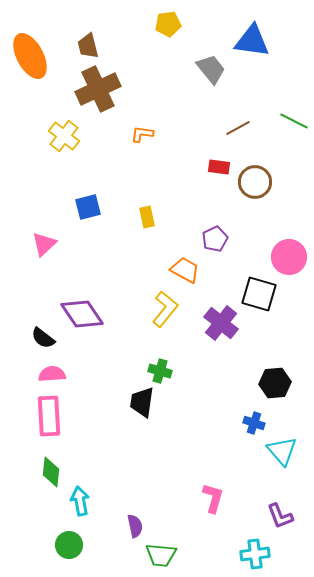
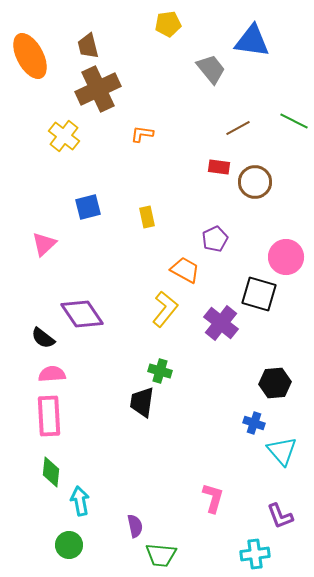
pink circle: moved 3 px left
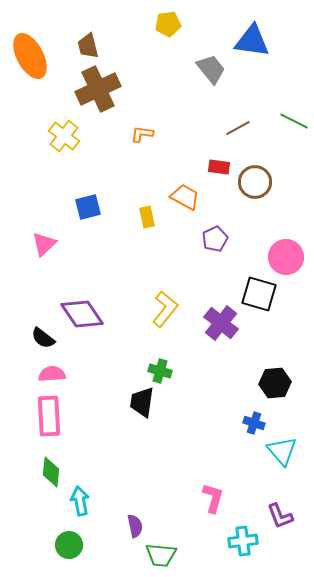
orange trapezoid: moved 73 px up
cyan cross: moved 12 px left, 13 px up
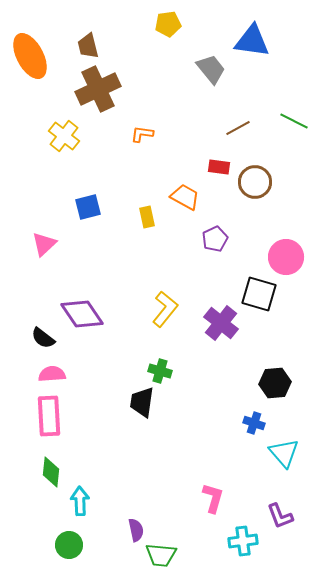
cyan triangle: moved 2 px right, 2 px down
cyan arrow: rotated 8 degrees clockwise
purple semicircle: moved 1 px right, 4 px down
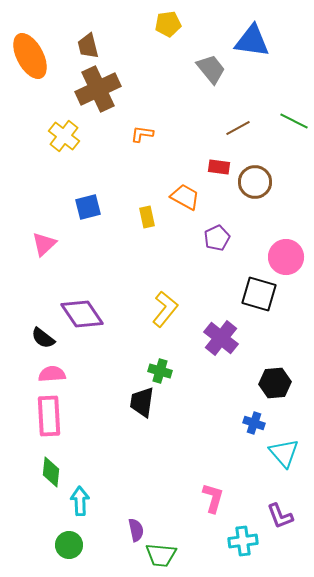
purple pentagon: moved 2 px right, 1 px up
purple cross: moved 15 px down
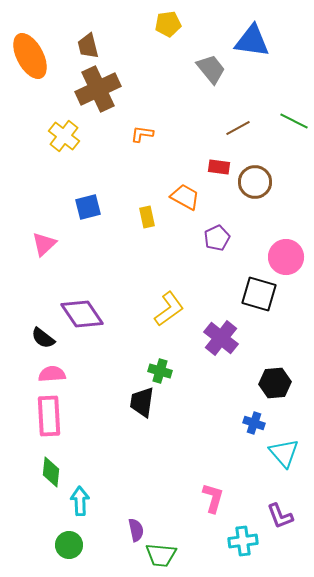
yellow L-shape: moved 4 px right; rotated 15 degrees clockwise
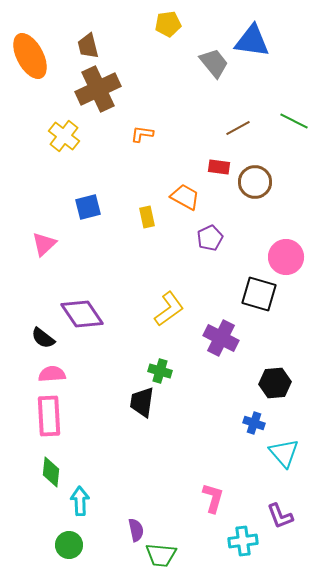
gray trapezoid: moved 3 px right, 6 px up
purple pentagon: moved 7 px left
purple cross: rotated 12 degrees counterclockwise
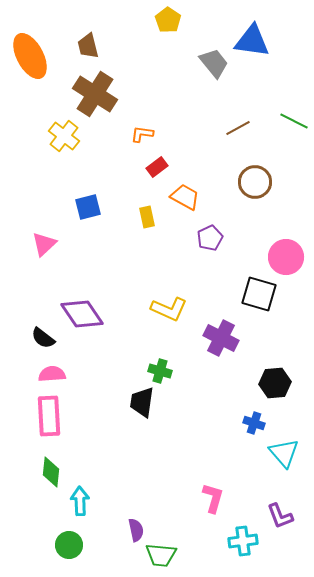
yellow pentagon: moved 4 px up; rotated 30 degrees counterclockwise
brown cross: moved 3 px left, 5 px down; rotated 33 degrees counterclockwise
red rectangle: moved 62 px left; rotated 45 degrees counterclockwise
yellow L-shape: rotated 60 degrees clockwise
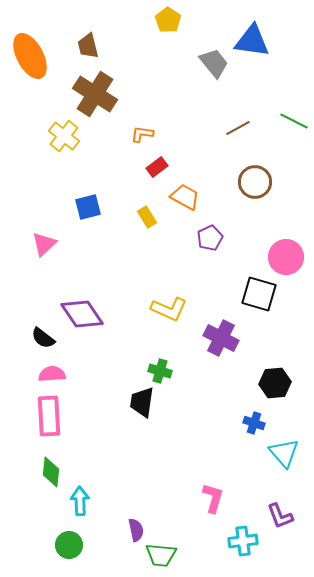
yellow rectangle: rotated 20 degrees counterclockwise
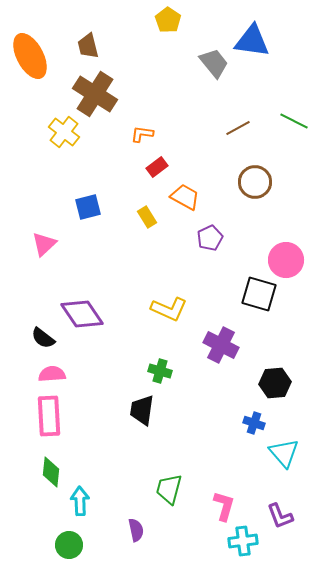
yellow cross: moved 4 px up
pink circle: moved 3 px down
purple cross: moved 7 px down
black trapezoid: moved 8 px down
pink L-shape: moved 11 px right, 8 px down
green trapezoid: moved 8 px right, 66 px up; rotated 100 degrees clockwise
